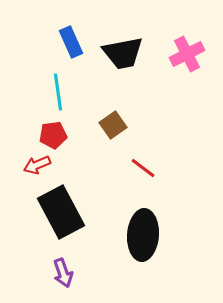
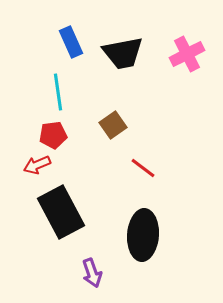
purple arrow: moved 29 px right
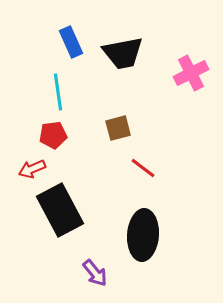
pink cross: moved 4 px right, 19 px down
brown square: moved 5 px right, 3 px down; rotated 20 degrees clockwise
red arrow: moved 5 px left, 4 px down
black rectangle: moved 1 px left, 2 px up
purple arrow: moved 3 px right; rotated 20 degrees counterclockwise
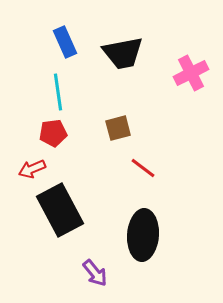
blue rectangle: moved 6 px left
red pentagon: moved 2 px up
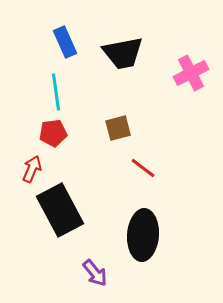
cyan line: moved 2 px left
red arrow: rotated 136 degrees clockwise
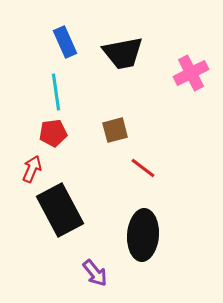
brown square: moved 3 px left, 2 px down
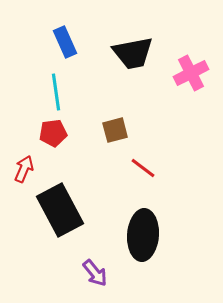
black trapezoid: moved 10 px right
red arrow: moved 8 px left
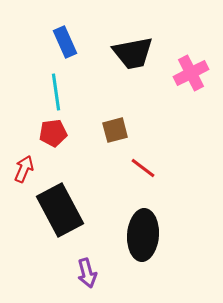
purple arrow: moved 8 px left; rotated 24 degrees clockwise
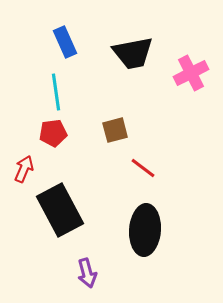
black ellipse: moved 2 px right, 5 px up
